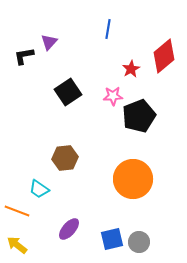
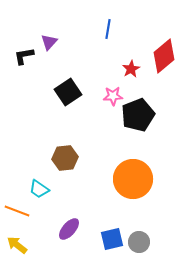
black pentagon: moved 1 px left, 1 px up
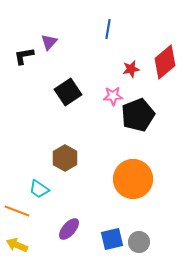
red diamond: moved 1 px right, 6 px down
red star: rotated 18 degrees clockwise
brown hexagon: rotated 25 degrees counterclockwise
yellow arrow: rotated 15 degrees counterclockwise
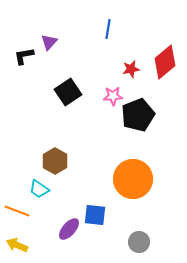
brown hexagon: moved 10 px left, 3 px down
blue square: moved 17 px left, 24 px up; rotated 20 degrees clockwise
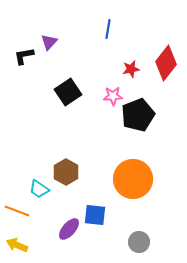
red diamond: moved 1 px right, 1 px down; rotated 12 degrees counterclockwise
brown hexagon: moved 11 px right, 11 px down
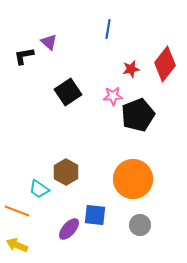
purple triangle: rotated 30 degrees counterclockwise
red diamond: moved 1 px left, 1 px down
gray circle: moved 1 px right, 17 px up
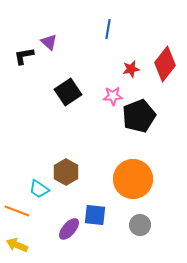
black pentagon: moved 1 px right, 1 px down
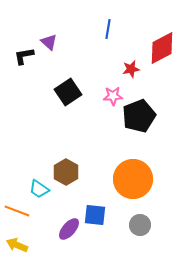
red diamond: moved 3 px left, 16 px up; rotated 24 degrees clockwise
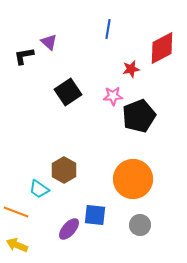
brown hexagon: moved 2 px left, 2 px up
orange line: moved 1 px left, 1 px down
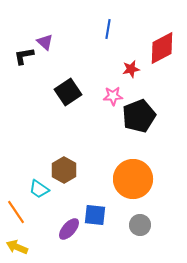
purple triangle: moved 4 px left
orange line: rotated 35 degrees clockwise
yellow arrow: moved 2 px down
